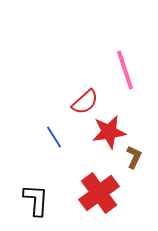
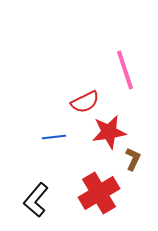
red semicircle: rotated 16 degrees clockwise
blue line: rotated 65 degrees counterclockwise
brown L-shape: moved 1 px left, 2 px down
red cross: rotated 6 degrees clockwise
black L-shape: rotated 144 degrees counterclockwise
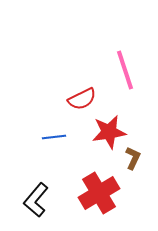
red semicircle: moved 3 px left, 3 px up
brown L-shape: moved 1 px up
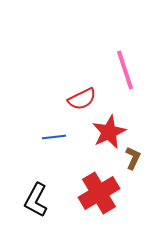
red star: rotated 16 degrees counterclockwise
black L-shape: rotated 12 degrees counterclockwise
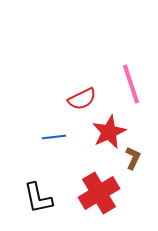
pink line: moved 6 px right, 14 px down
black L-shape: moved 2 px right, 2 px up; rotated 40 degrees counterclockwise
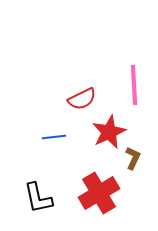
pink line: moved 3 px right, 1 px down; rotated 15 degrees clockwise
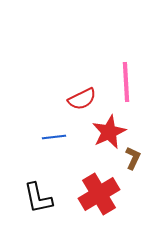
pink line: moved 8 px left, 3 px up
red cross: moved 1 px down
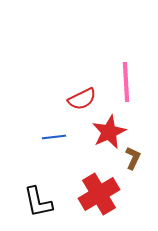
black L-shape: moved 4 px down
